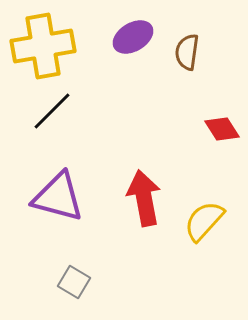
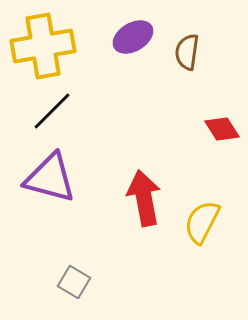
purple triangle: moved 8 px left, 19 px up
yellow semicircle: moved 2 px left, 1 px down; rotated 15 degrees counterclockwise
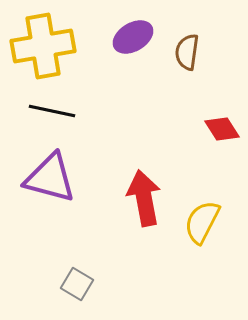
black line: rotated 57 degrees clockwise
gray square: moved 3 px right, 2 px down
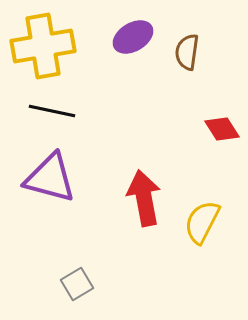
gray square: rotated 28 degrees clockwise
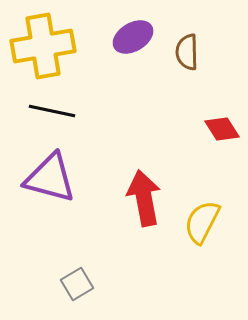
brown semicircle: rotated 9 degrees counterclockwise
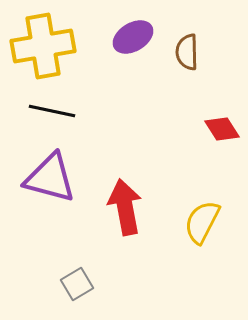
red arrow: moved 19 px left, 9 px down
